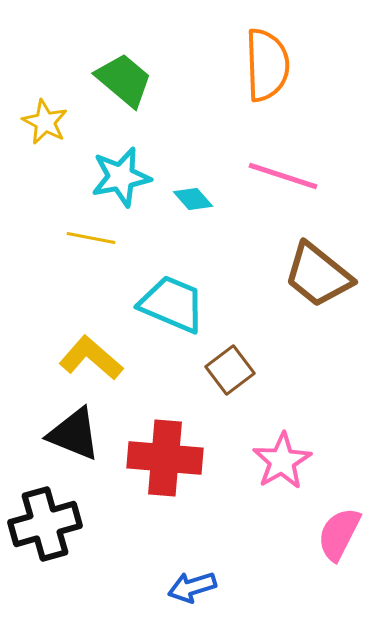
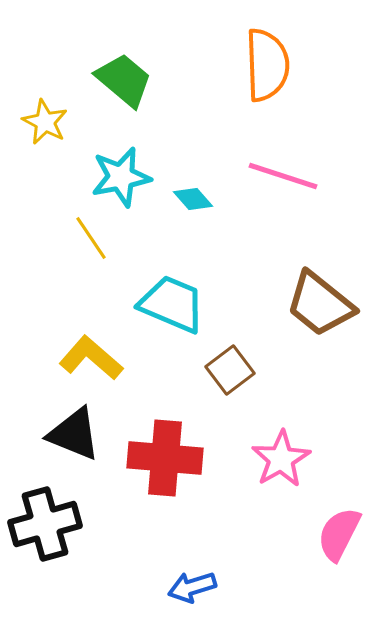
yellow line: rotated 45 degrees clockwise
brown trapezoid: moved 2 px right, 29 px down
pink star: moved 1 px left, 2 px up
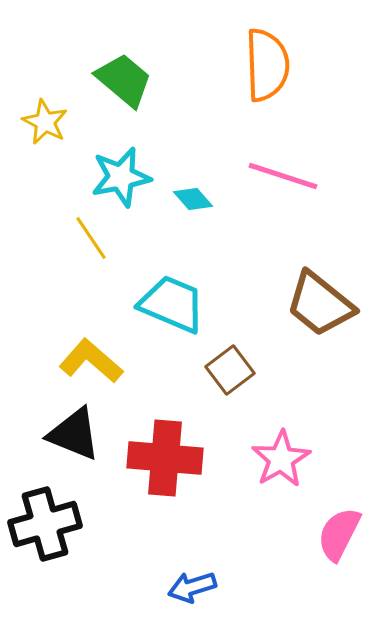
yellow L-shape: moved 3 px down
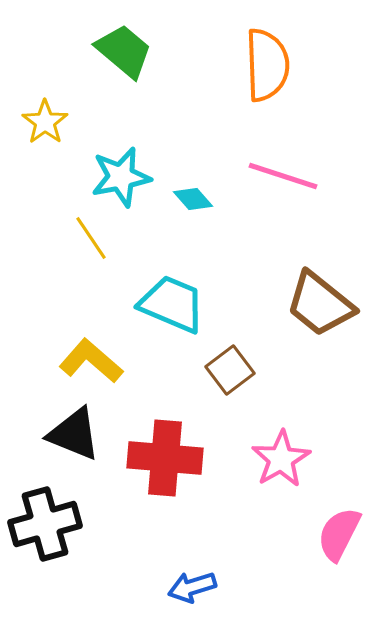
green trapezoid: moved 29 px up
yellow star: rotated 9 degrees clockwise
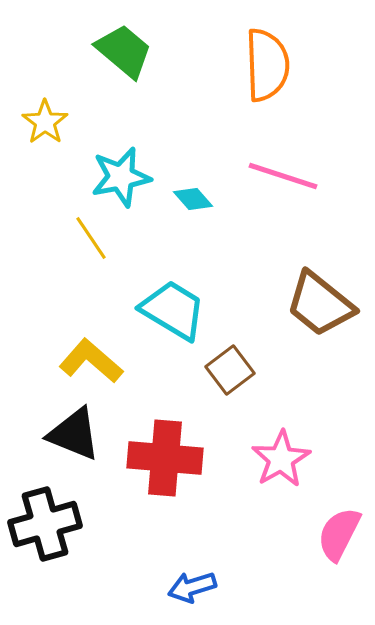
cyan trapezoid: moved 1 px right, 6 px down; rotated 8 degrees clockwise
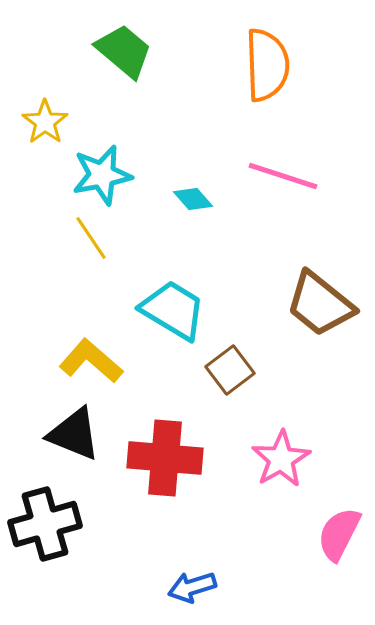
cyan star: moved 19 px left, 2 px up
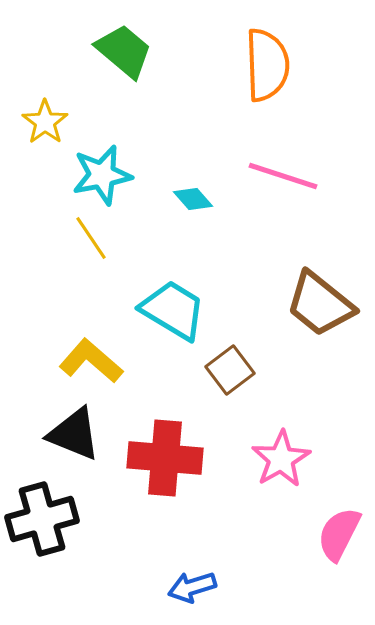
black cross: moved 3 px left, 5 px up
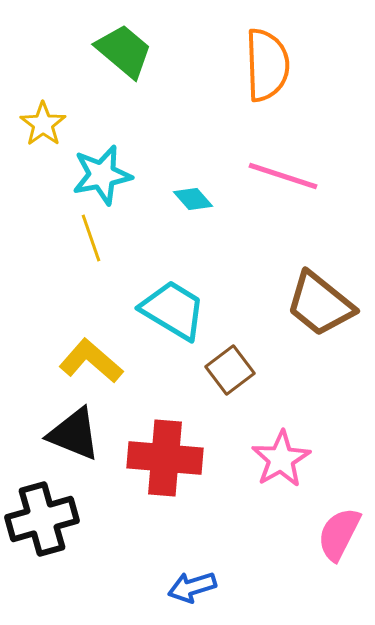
yellow star: moved 2 px left, 2 px down
yellow line: rotated 15 degrees clockwise
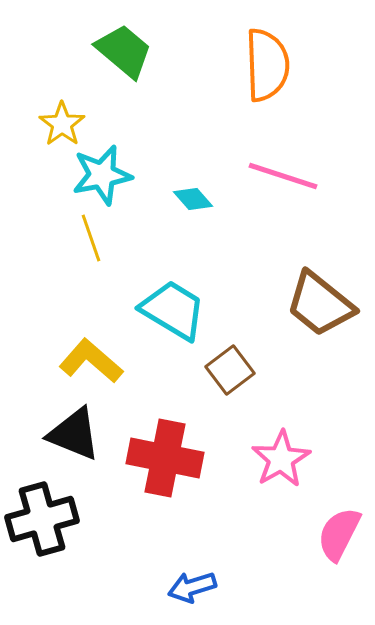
yellow star: moved 19 px right
red cross: rotated 6 degrees clockwise
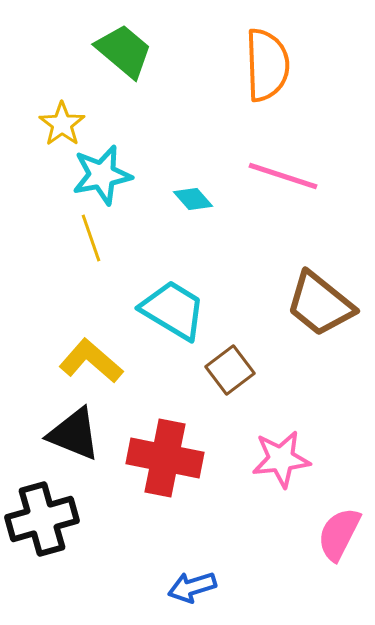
pink star: rotated 24 degrees clockwise
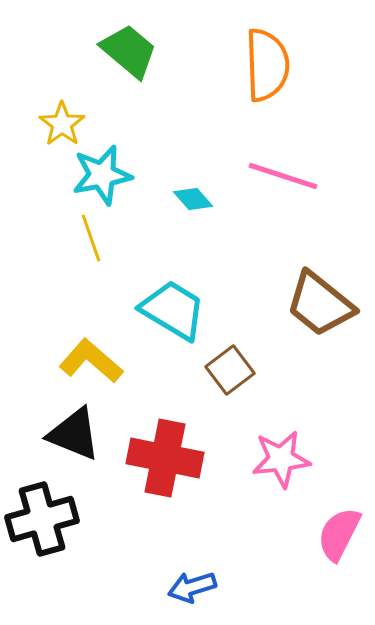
green trapezoid: moved 5 px right
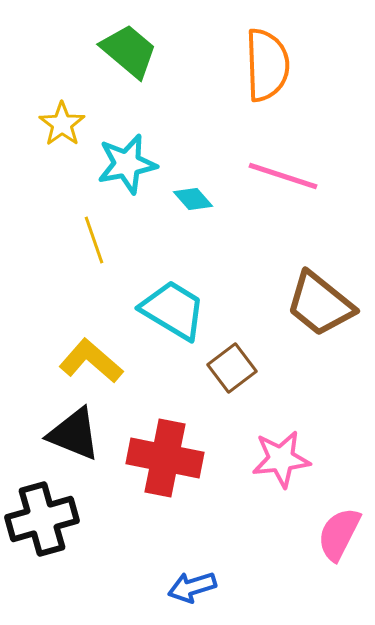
cyan star: moved 25 px right, 11 px up
yellow line: moved 3 px right, 2 px down
brown square: moved 2 px right, 2 px up
